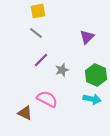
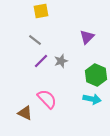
yellow square: moved 3 px right
gray line: moved 1 px left, 7 px down
purple line: moved 1 px down
gray star: moved 1 px left, 9 px up
pink semicircle: rotated 20 degrees clockwise
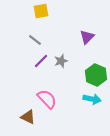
brown triangle: moved 3 px right, 4 px down
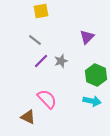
cyan arrow: moved 2 px down
